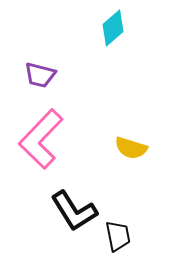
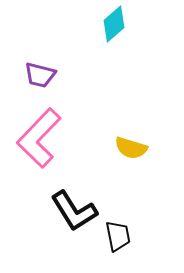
cyan diamond: moved 1 px right, 4 px up
pink L-shape: moved 2 px left, 1 px up
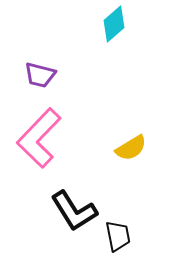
yellow semicircle: rotated 48 degrees counterclockwise
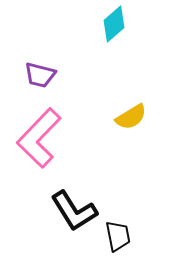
yellow semicircle: moved 31 px up
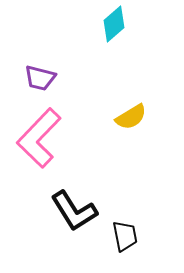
purple trapezoid: moved 3 px down
black trapezoid: moved 7 px right
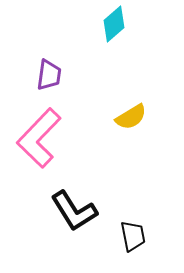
purple trapezoid: moved 9 px right, 3 px up; rotated 96 degrees counterclockwise
black trapezoid: moved 8 px right
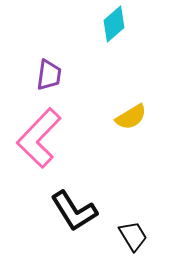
black trapezoid: rotated 20 degrees counterclockwise
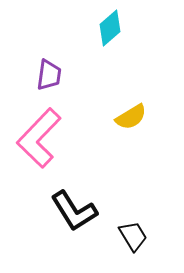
cyan diamond: moved 4 px left, 4 px down
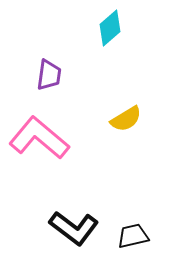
yellow semicircle: moved 5 px left, 2 px down
pink L-shape: rotated 86 degrees clockwise
black L-shape: moved 17 px down; rotated 21 degrees counterclockwise
black trapezoid: rotated 72 degrees counterclockwise
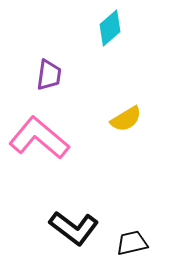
black trapezoid: moved 1 px left, 7 px down
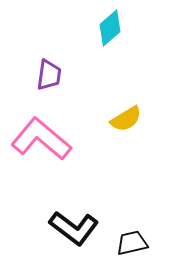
pink L-shape: moved 2 px right, 1 px down
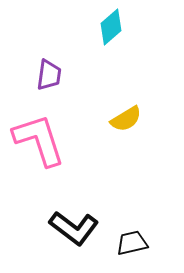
cyan diamond: moved 1 px right, 1 px up
pink L-shape: moved 2 px left, 1 px down; rotated 32 degrees clockwise
